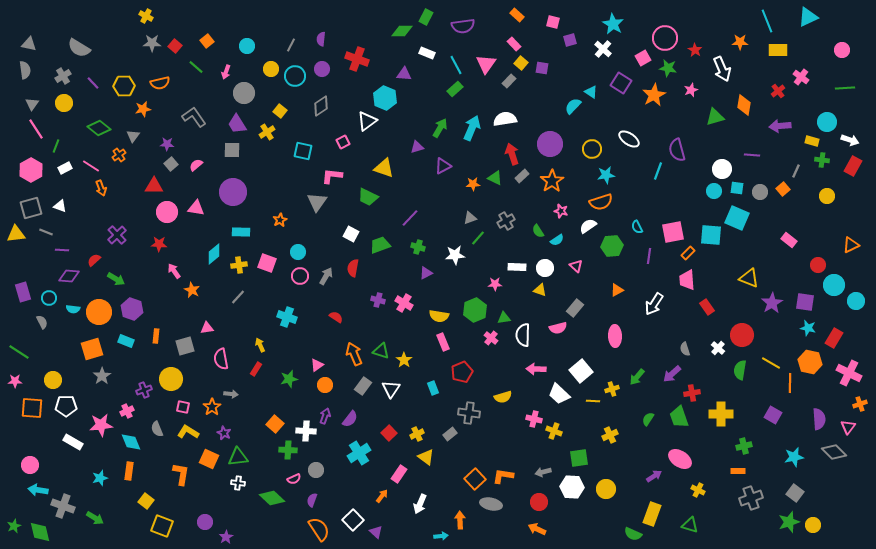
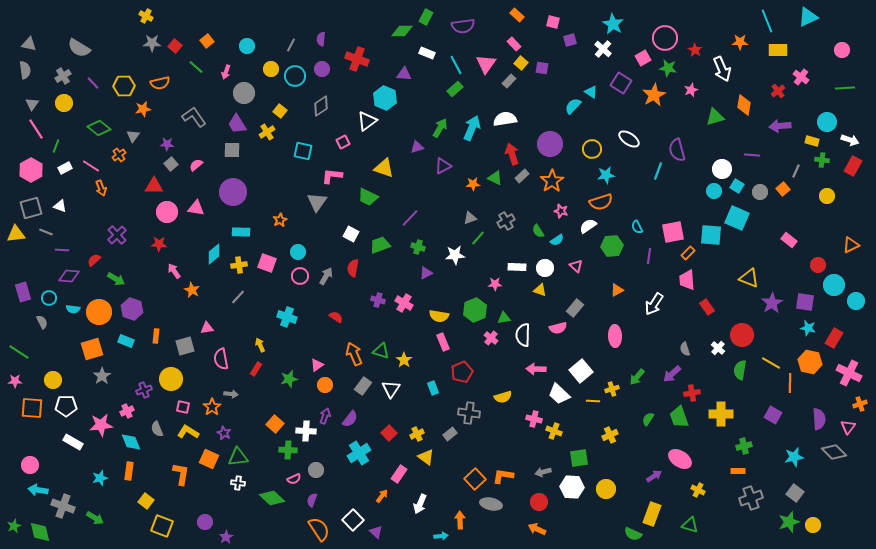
cyan square at (737, 188): moved 2 px up; rotated 24 degrees clockwise
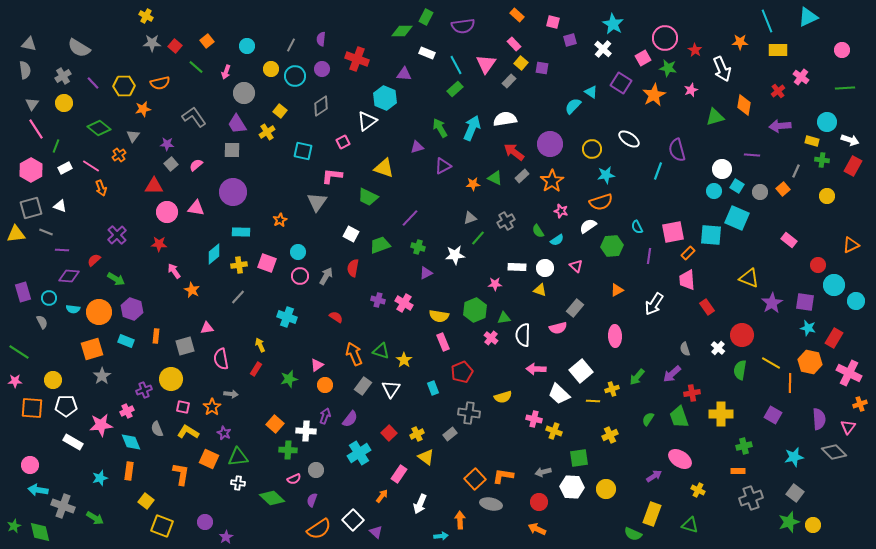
green arrow at (440, 128): rotated 60 degrees counterclockwise
red arrow at (512, 154): moved 2 px right, 2 px up; rotated 35 degrees counterclockwise
orange semicircle at (319, 529): rotated 90 degrees clockwise
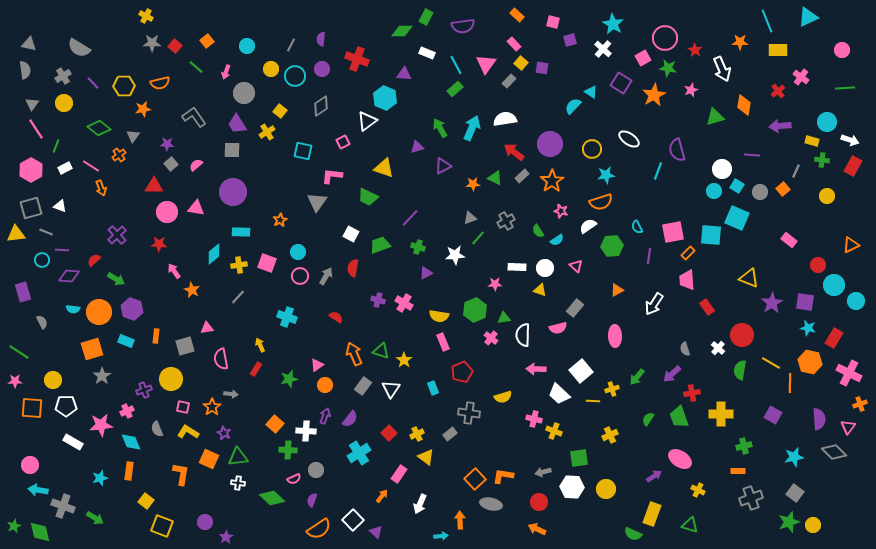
cyan circle at (49, 298): moved 7 px left, 38 px up
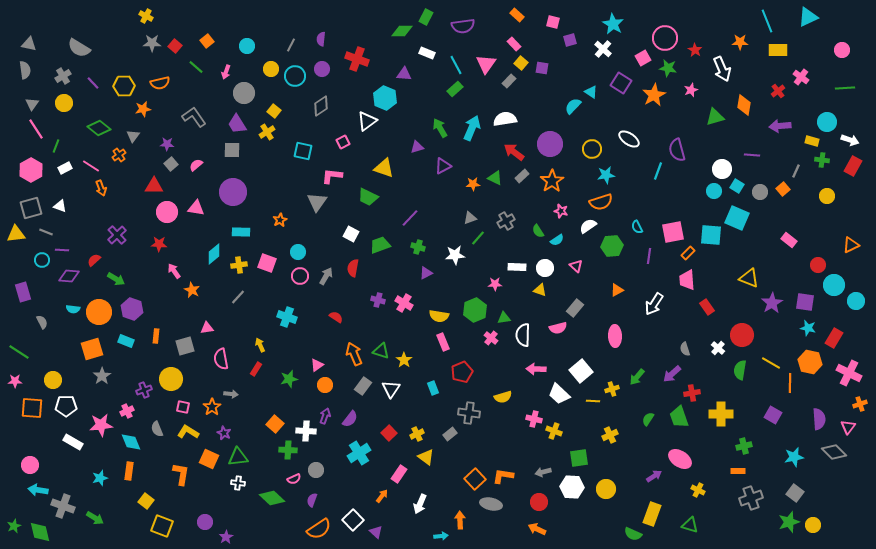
yellow square at (280, 111): moved 6 px left
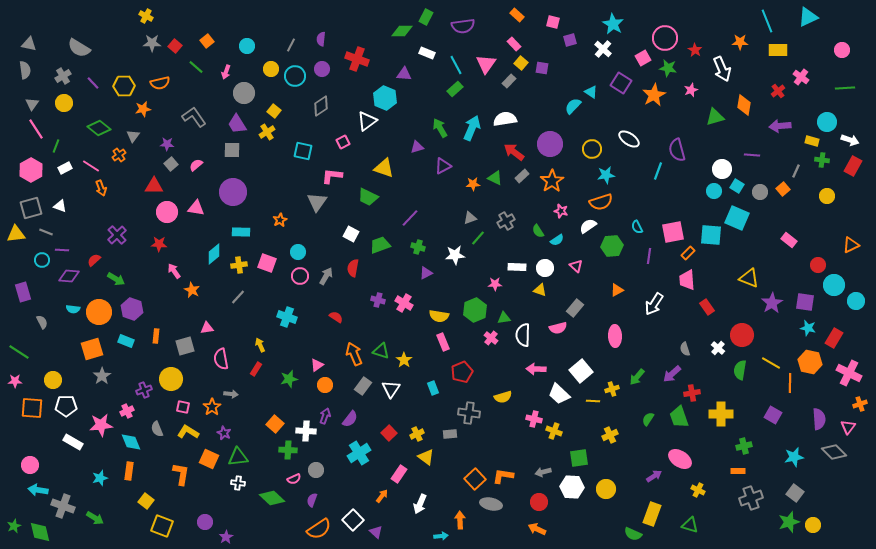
gray rectangle at (450, 434): rotated 32 degrees clockwise
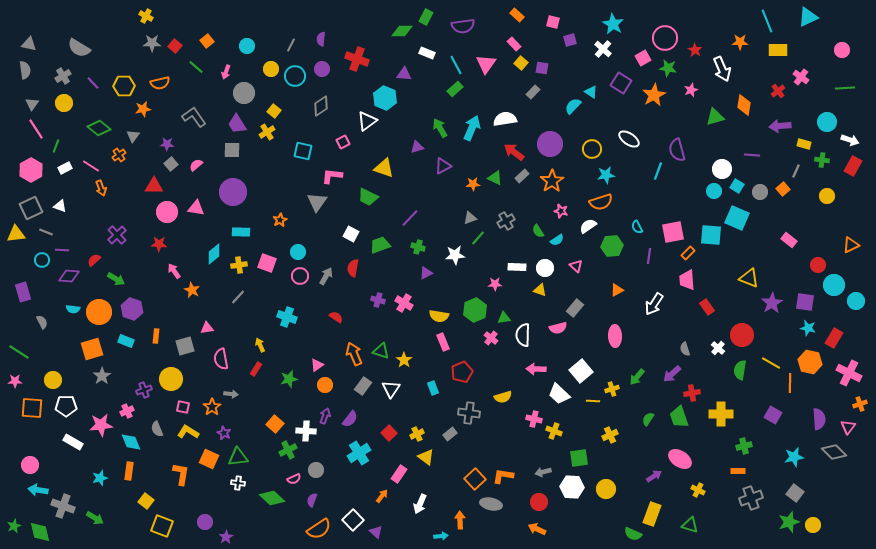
gray rectangle at (509, 81): moved 24 px right, 11 px down
yellow rectangle at (812, 141): moved 8 px left, 3 px down
gray square at (31, 208): rotated 10 degrees counterclockwise
gray rectangle at (450, 434): rotated 32 degrees counterclockwise
green cross at (288, 450): rotated 30 degrees counterclockwise
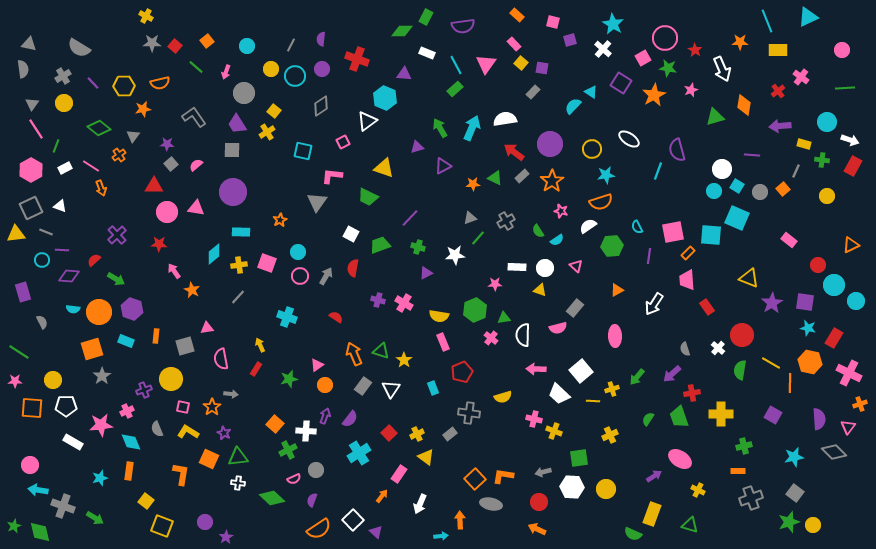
gray semicircle at (25, 70): moved 2 px left, 1 px up
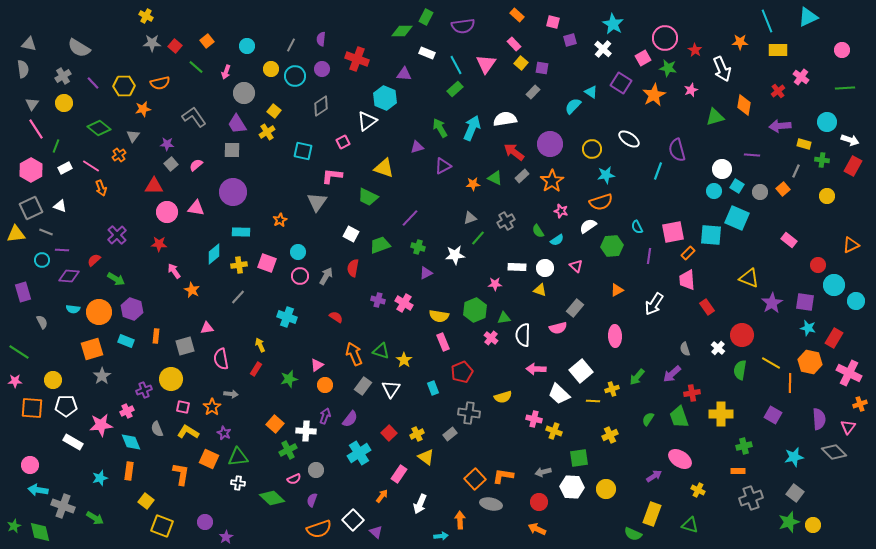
orange semicircle at (319, 529): rotated 15 degrees clockwise
